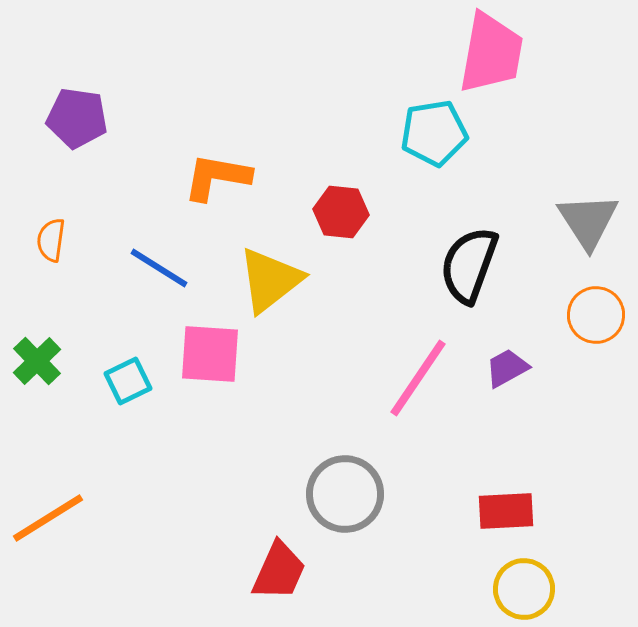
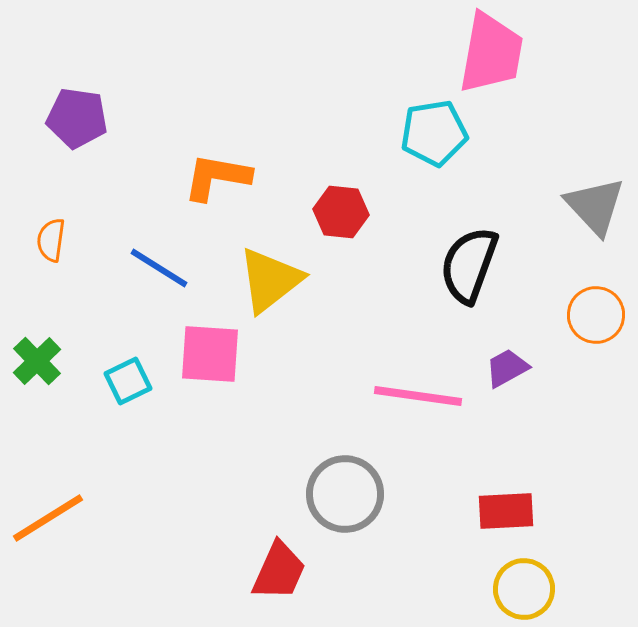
gray triangle: moved 7 px right, 15 px up; rotated 10 degrees counterclockwise
pink line: moved 18 px down; rotated 64 degrees clockwise
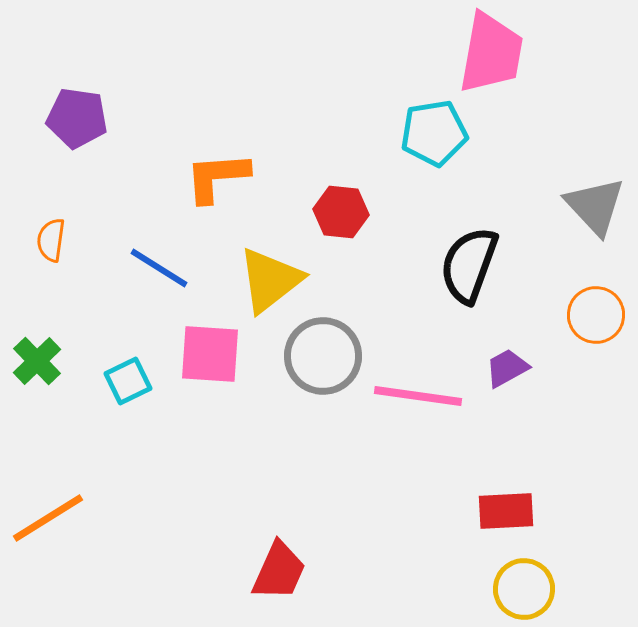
orange L-shape: rotated 14 degrees counterclockwise
gray circle: moved 22 px left, 138 px up
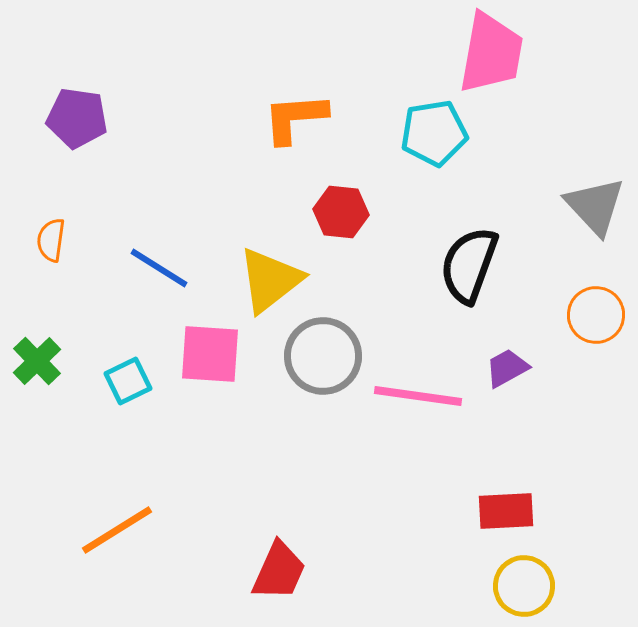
orange L-shape: moved 78 px right, 59 px up
orange line: moved 69 px right, 12 px down
yellow circle: moved 3 px up
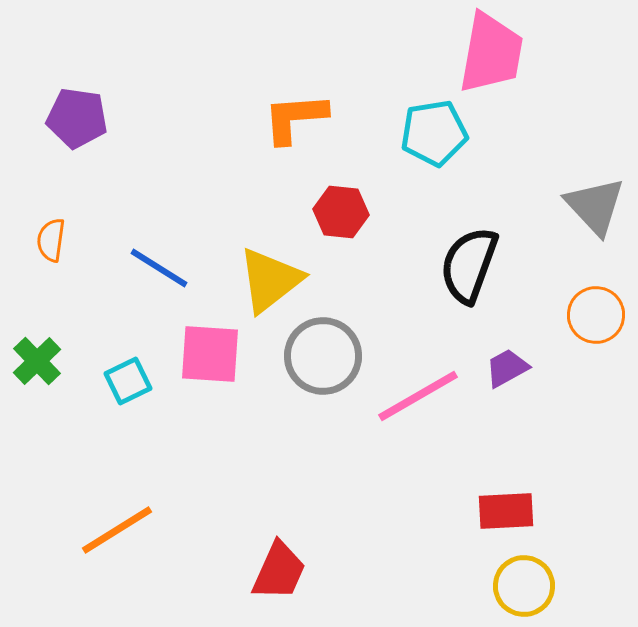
pink line: rotated 38 degrees counterclockwise
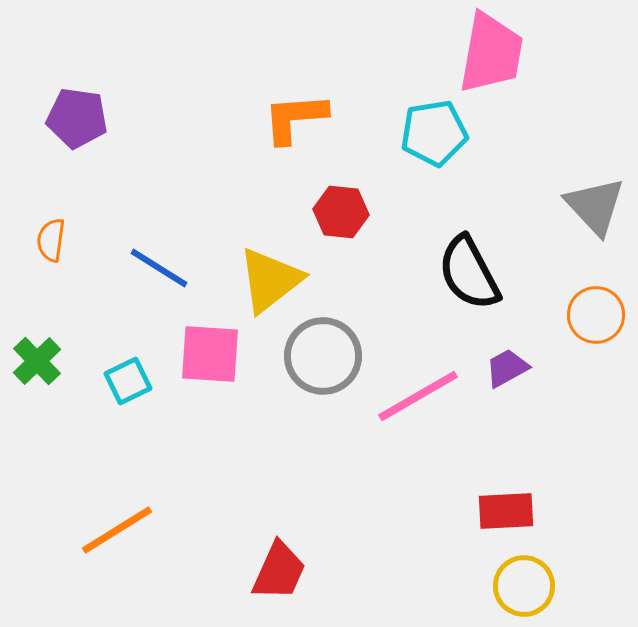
black semicircle: moved 8 px down; rotated 48 degrees counterclockwise
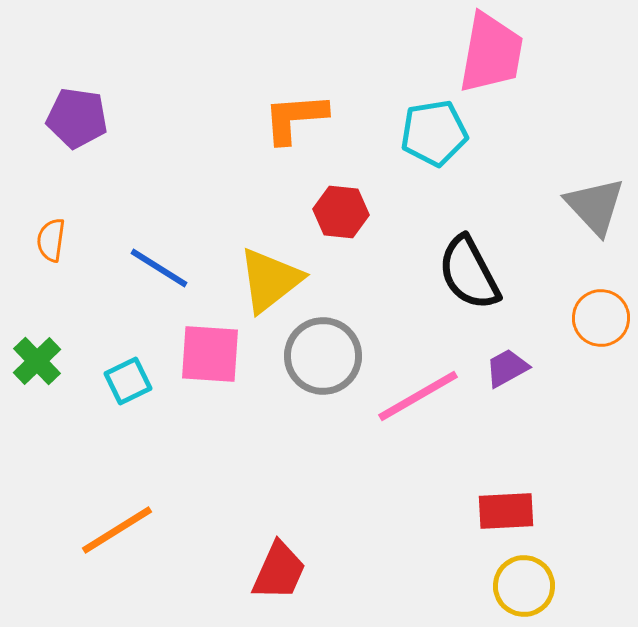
orange circle: moved 5 px right, 3 px down
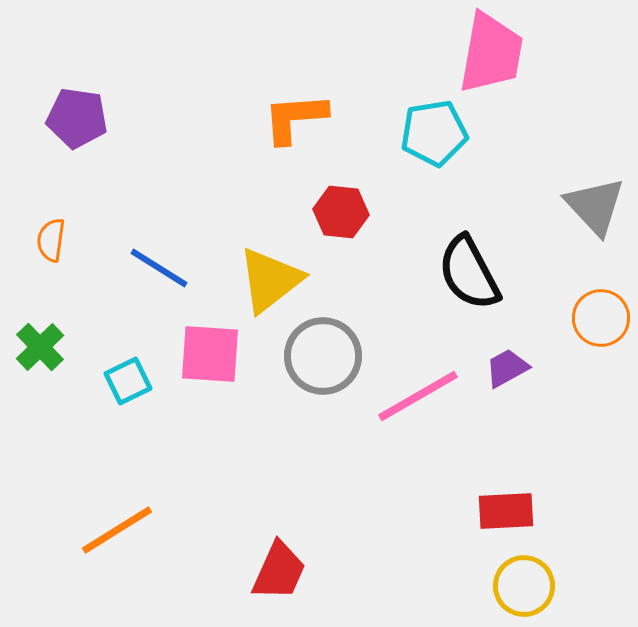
green cross: moved 3 px right, 14 px up
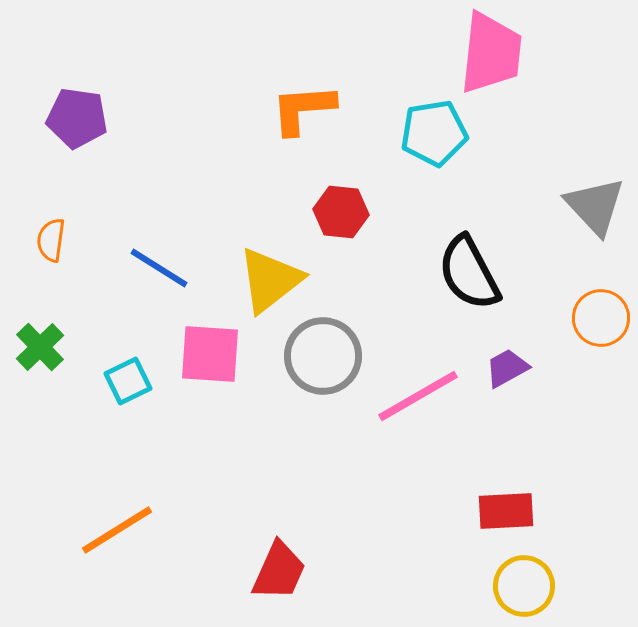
pink trapezoid: rotated 4 degrees counterclockwise
orange L-shape: moved 8 px right, 9 px up
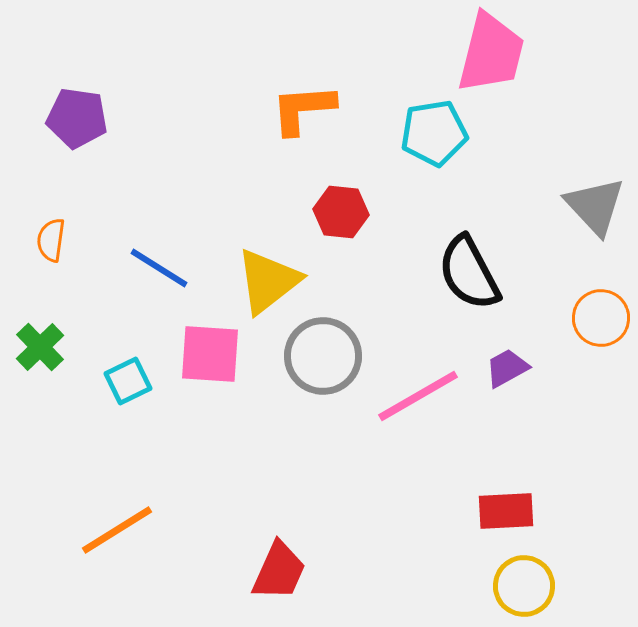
pink trapezoid: rotated 8 degrees clockwise
yellow triangle: moved 2 px left, 1 px down
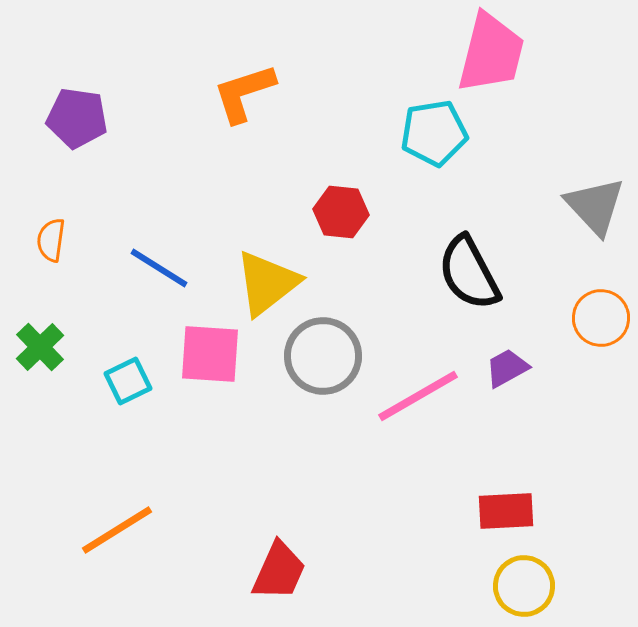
orange L-shape: moved 59 px left, 16 px up; rotated 14 degrees counterclockwise
yellow triangle: moved 1 px left, 2 px down
